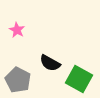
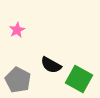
pink star: rotated 14 degrees clockwise
black semicircle: moved 1 px right, 2 px down
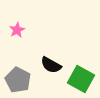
green square: moved 2 px right
